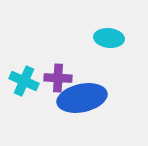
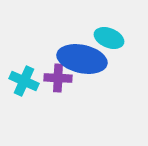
cyan ellipse: rotated 16 degrees clockwise
blue ellipse: moved 39 px up; rotated 24 degrees clockwise
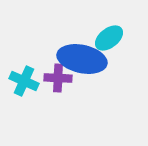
cyan ellipse: rotated 60 degrees counterclockwise
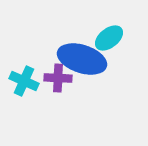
blue ellipse: rotated 6 degrees clockwise
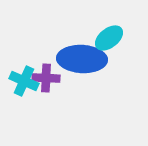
blue ellipse: rotated 15 degrees counterclockwise
purple cross: moved 12 px left
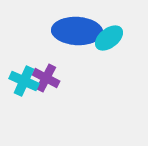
blue ellipse: moved 5 px left, 28 px up
purple cross: rotated 24 degrees clockwise
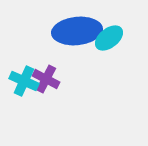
blue ellipse: rotated 9 degrees counterclockwise
purple cross: moved 1 px down
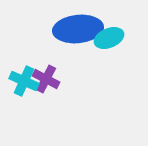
blue ellipse: moved 1 px right, 2 px up
cyan ellipse: rotated 16 degrees clockwise
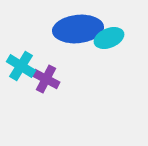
cyan cross: moved 3 px left, 15 px up; rotated 8 degrees clockwise
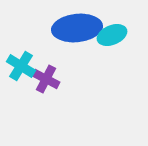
blue ellipse: moved 1 px left, 1 px up
cyan ellipse: moved 3 px right, 3 px up
